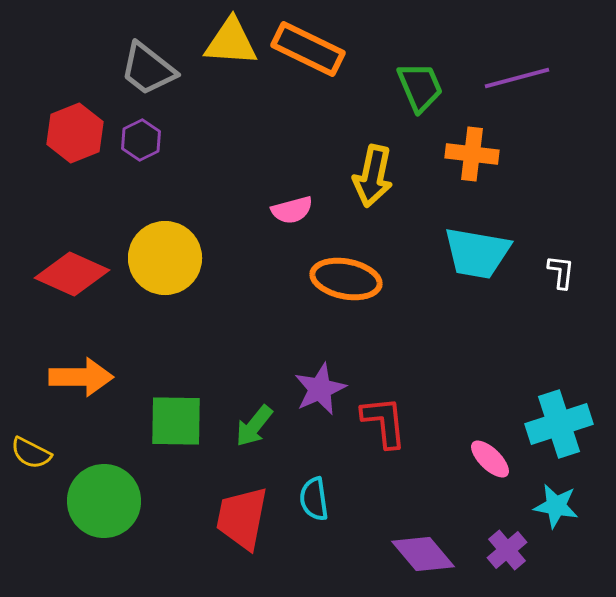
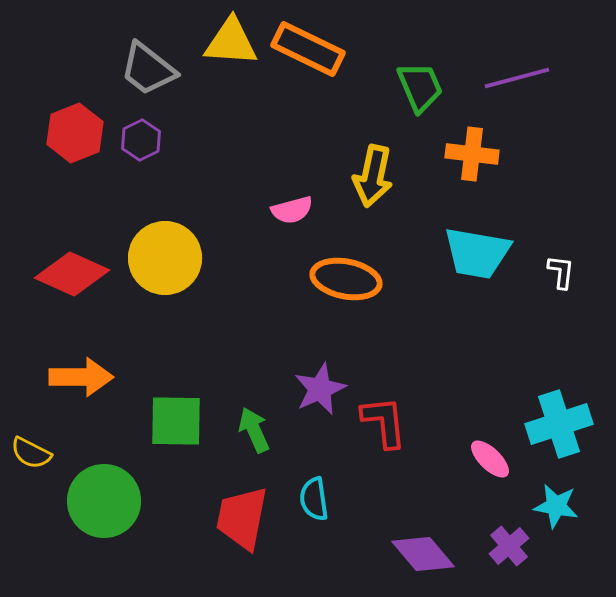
green arrow: moved 4 px down; rotated 117 degrees clockwise
purple cross: moved 2 px right, 4 px up
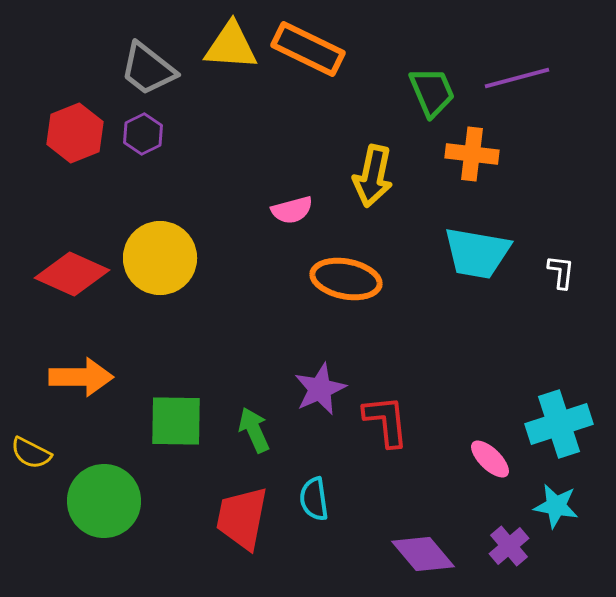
yellow triangle: moved 4 px down
green trapezoid: moved 12 px right, 5 px down
purple hexagon: moved 2 px right, 6 px up
yellow circle: moved 5 px left
red L-shape: moved 2 px right, 1 px up
